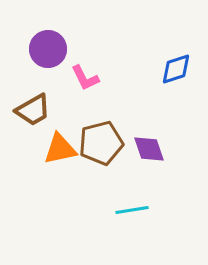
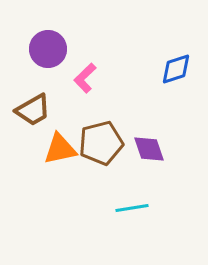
pink L-shape: rotated 72 degrees clockwise
cyan line: moved 2 px up
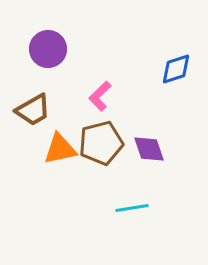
pink L-shape: moved 15 px right, 18 px down
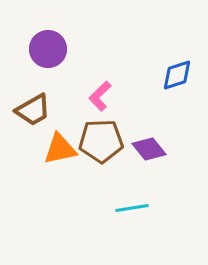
blue diamond: moved 1 px right, 6 px down
brown pentagon: moved 2 px up; rotated 12 degrees clockwise
purple diamond: rotated 20 degrees counterclockwise
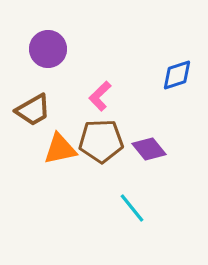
cyan line: rotated 60 degrees clockwise
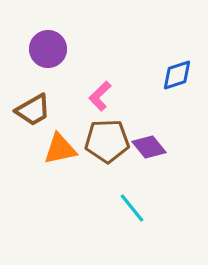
brown pentagon: moved 6 px right
purple diamond: moved 2 px up
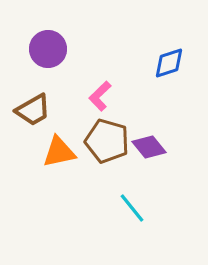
blue diamond: moved 8 px left, 12 px up
brown pentagon: rotated 18 degrees clockwise
orange triangle: moved 1 px left, 3 px down
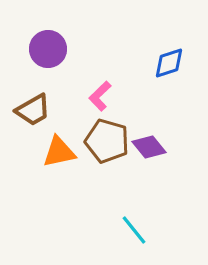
cyan line: moved 2 px right, 22 px down
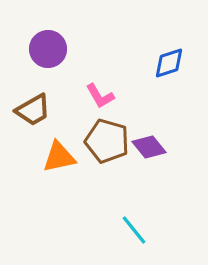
pink L-shape: rotated 76 degrees counterclockwise
orange triangle: moved 5 px down
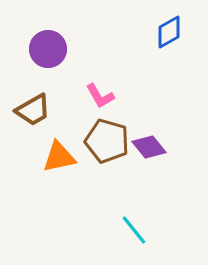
blue diamond: moved 31 px up; rotated 12 degrees counterclockwise
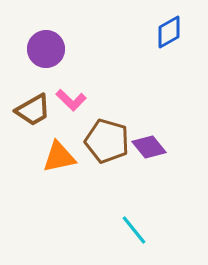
purple circle: moved 2 px left
pink L-shape: moved 29 px left, 4 px down; rotated 16 degrees counterclockwise
